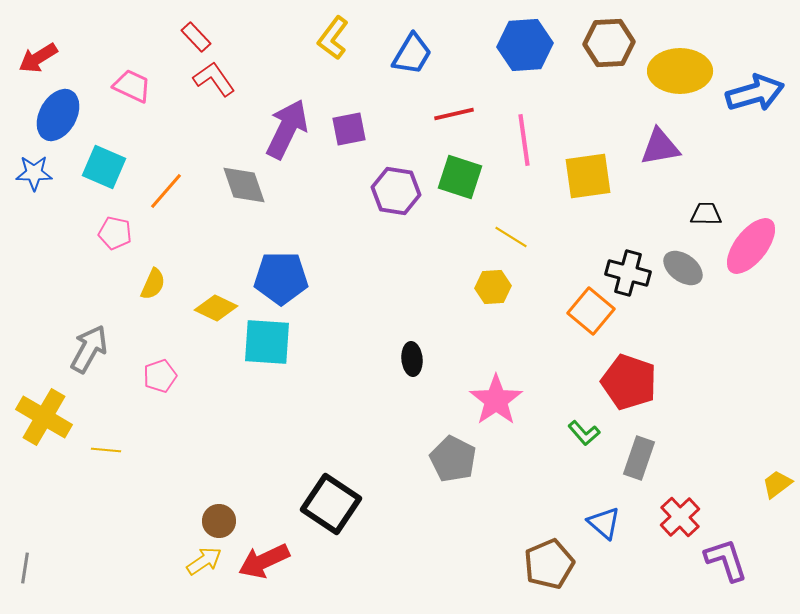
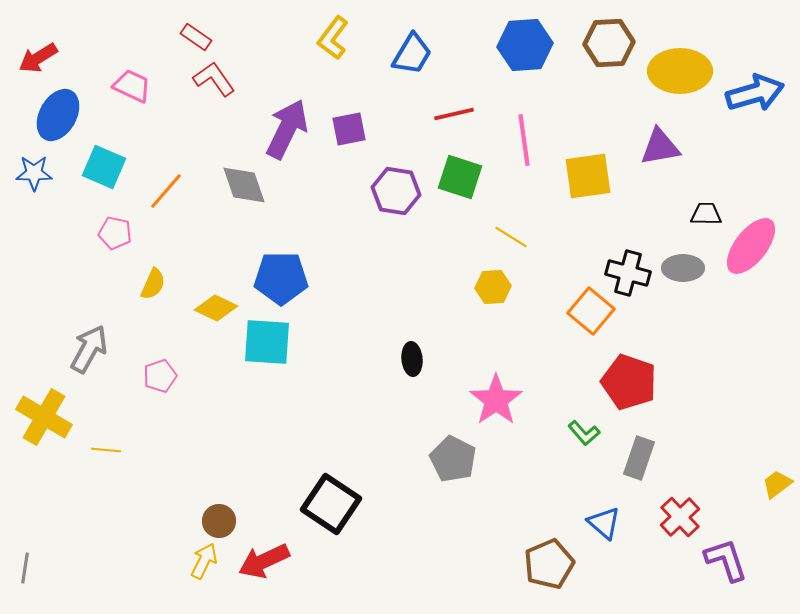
red rectangle at (196, 37): rotated 12 degrees counterclockwise
gray ellipse at (683, 268): rotated 36 degrees counterclockwise
yellow arrow at (204, 561): rotated 30 degrees counterclockwise
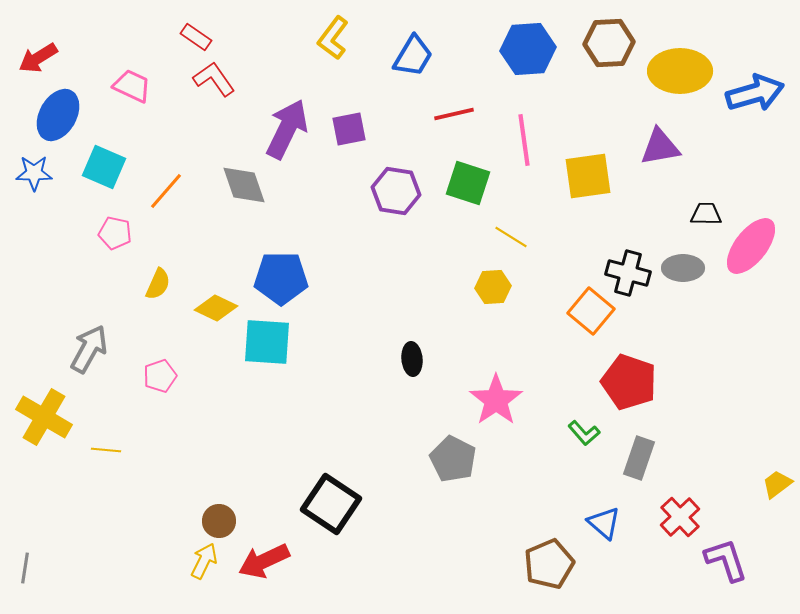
blue hexagon at (525, 45): moved 3 px right, 4 px down
blue trapezoid at (412, 54): moved 1 px right, 2 px down
green square at (460, 177): moved 8 px right, 6 px down
yellow semicircle at (153, 284): moved 5 px right
